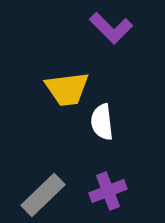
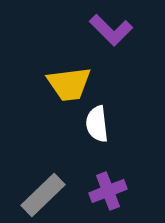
purple L-shape: moved 2 px down
yellow trapezoid: moved 2 px right, 5 px up
white semicircle: moved 5 px left, 2 px down
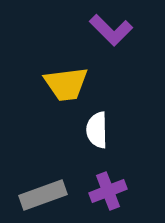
yellow trapezoid: moved 3 px left
white semicircle: moved 6 px down; rotated 6 degrees clockwise
gray rectangle: rotated 24 degrees clockwise
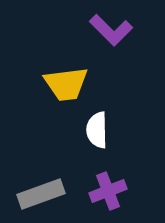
gray rectangle: moved 2 px left, 1 px up
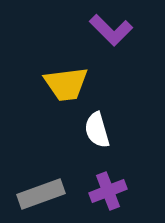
white semicircle: rotated 15 degrees counterclockwise
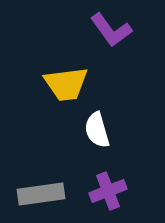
purple L-shape: rotated 9 degrees clockwise
gray rectangle: rotated 12 degrees clockwise
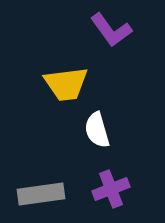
purple cross: moved 3 px right, 2 px up
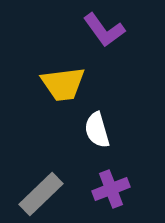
purple L-shape: moved 7 px left
yellow trapezoid: moved 3 px left
gray rectangle: rotated 36 degrees counterclockwise
